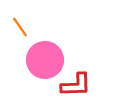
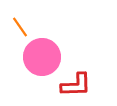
pink circle: moved 3 px left, 3 px up
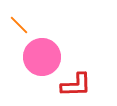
orange line: moved 1 px left, 2 px up; rotated 10 degrees counterclockwise
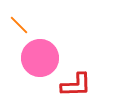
pink circle: moved 2 px left, 1 px down
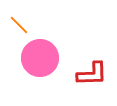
red L-shape: moved 16 px right, 11 px up
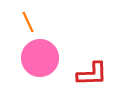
orange line: moved 9 px right, 3 px up; rotated 20 degrees clockwise
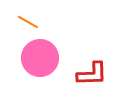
orange line: rotated 35 degrees counterclockwise
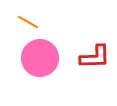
red L-shape: moved 3 px right, 17 px up
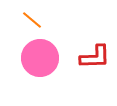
orange line: moved 4 px right, 2 px up; rotated 10 degrees clockwise
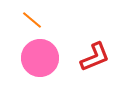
red L-shape: rotated 20 degrees counterclockwise
